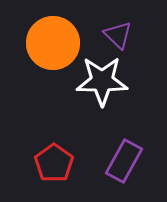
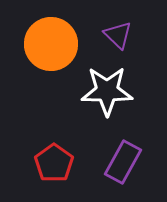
orange circle: moved 2 px left, 1 px down
white star: moved 5 px right, 10 px down
purple rectangle: moved 1 px left, 1 px down
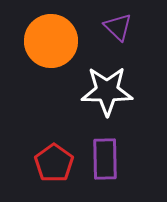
purple triangle: moved 8 px up
orange circle: moved 3 px up
purple rectangle: moved 18 px left, 3 px up; rotated 30 degrees counterclockwise
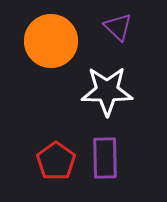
purple rectangle: moved 1 px up
red pentagon: moved 2 px right, 2 px up
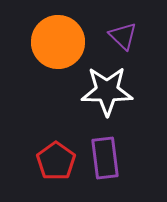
purple triangle: moved 5 px right, 9 px down
orange circle: moved 7 px right, 1 px down
purple rectangle: rotated 6 degrees counterclockwise
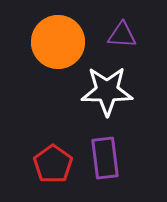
purple triangle: moved 1 px left, 1 px up; rotated 40 degrees counterclockwise
red pentagon: moved 3 px left, 3 px down
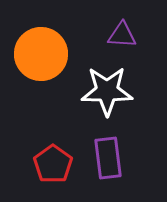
orange circle: moved 17 px left, 12 px down
purple rectangle: moved 3 px right
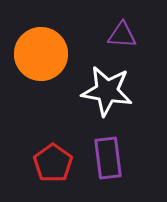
white star: rotated 9 degrees clockwise
red pentagon: moved 1 px up
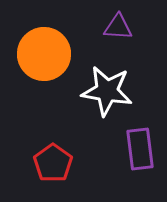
purple triangle: moved 4 px left, 8 px up
orange circle: moved 3 px right
purple rectangle: moved 32 px right, 9 px up
